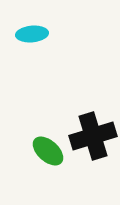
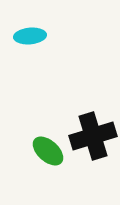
cyan ellipse: moved 2 px left, 2 px down
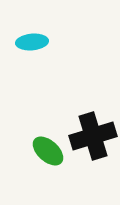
cyan ellipse: moved 2 px right, 6 px down
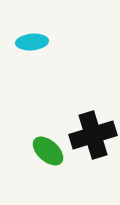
black cross: moved 1 px up
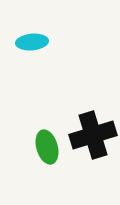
green ellipse: moved 1 px left, 4 px up; rotated 32 degrees clockwise
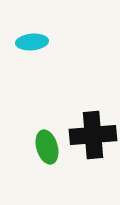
black cross: rotated 12 degrees clockwise
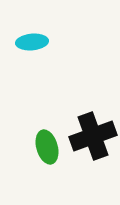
black cross: moved 1 px down; rotated 15 degrees counterclockwise
